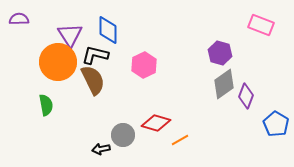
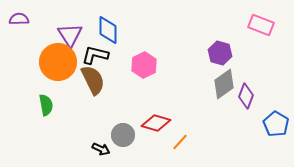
orange line: moved 2 px down; rotated 18 degrees counterclockwise
black arrow: rotated 144 degrees counterclockwise
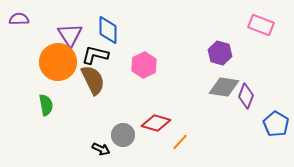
gray diamond: moved 3 px down; rotated 44 degrees clockwise
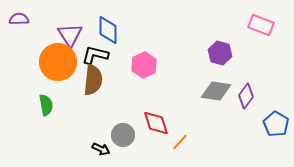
brown semicircle: rotated 32 degrees clockwise
gray diamond: moved 8 px left, 4 px down
purple diamond: rotated 15 degrees clockwise
red diamond: rotated 56 degrees clockwise
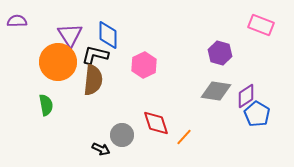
purple semicircle: moved 2 px left, 2 px down
blue diamond: moved 5 px down
purple diamond: rotated 20 degrees clockwise
blue pentagon: moved 19 px left, 10 px up
gray circle: moved 1 px left
orange line: moved 4 px right, 5 px up
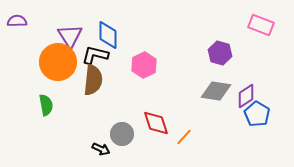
purple triangle: moved 1 px down
gray circle: moved 1 px up
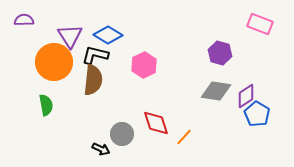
purple semicircle: moved 7 px right, 1 px up
pink rectangle: moved 1 px left, 1 px up
blue diamond: rotated 60 degrees counterclockwise
orange circle: moved 4 px left
